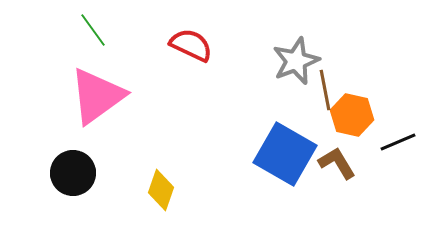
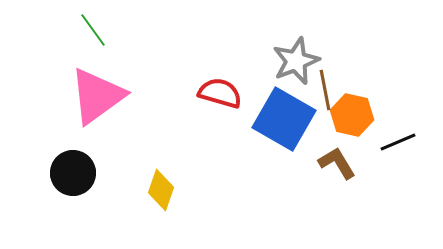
red semicircle: moved 29 px right, 48 px down; rotated 9 degrees counterclockwise
blue square: moved 1 px left, 35 px up
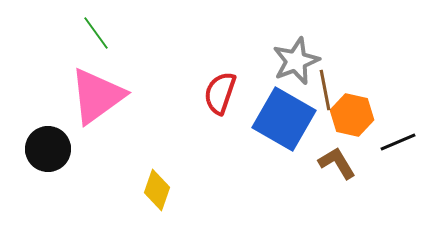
green line: moved 3 px right, 3 px down
red semicircle: rotated 87 degrees counterclockwise
black circle: moved 25 px left, 24 px up
yellow diamond: moved 4 px left
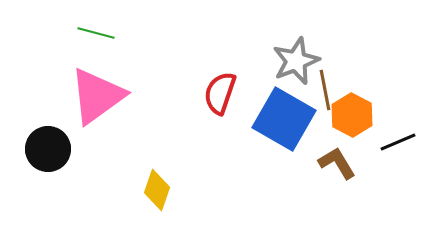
green line: rotated 39 degrees counterclockwise
orange hexagon: rotated 15 degrees clockwise
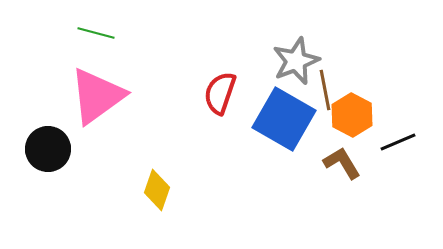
brown L-shape: moved 5 px right
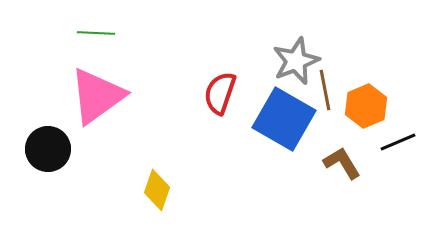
green line: rotated 12 degrees counterclockwise
orange hexagon: moved 14 px right, 9 px up; rotated 9 degrees clockwise
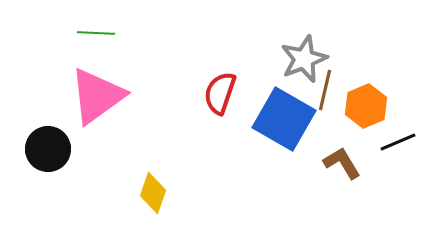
gray star: moved 8 px right, 2 px up
brown line: rotated 24 degrees clockwise
yellow diamond: moved 4 px left, 3 px down
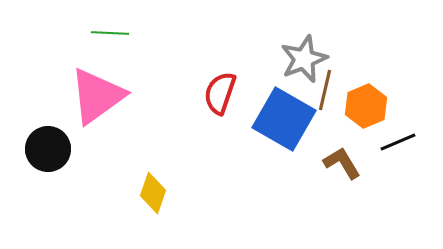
green line: moved 14 px right
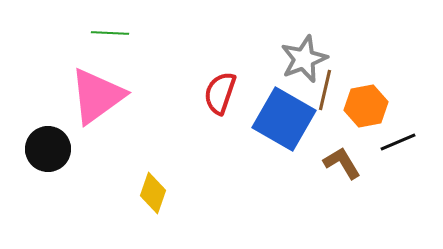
orange hexagon: rotated 12 degrees clockwise
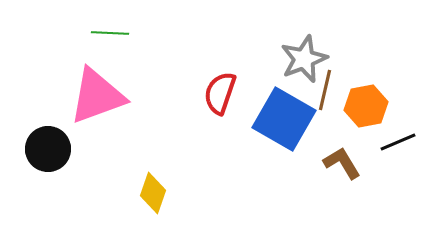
pink triangle: rotated 16 degrees clockwise
